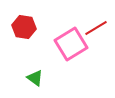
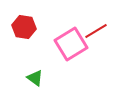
red line: moved 3 px down
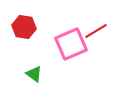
pink square: rotated 8 degrees clockwise
green triangle: moved 1 px left, 4 px up
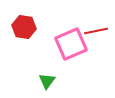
red line: rotated 20 degrees clockwise
green triangle: moved 13 px right, 7 px down; rotated 30 degrees clockwise
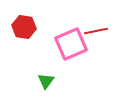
green triangle: moved 1 px left
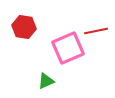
pink square: moved 3 px left, 4 px down
green triangle: rotated 30 degrees clockwise
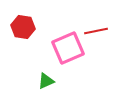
red hexagon: moved 1 px left
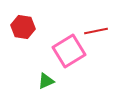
pink square: moved 1 px right, 3 px down; rotated 8 degrees counterclockwise
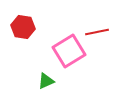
red line: moved 1 px right, 1 px down
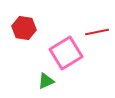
red hexagon: moved 1 px right, 1 px down
pink square: moved 3 px left, 2 px down
